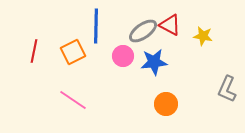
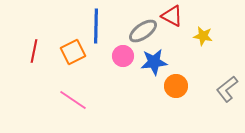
red triangle: moved 2 px right, 9 px up
gray L-shape: rotated 28 degrees clockwise
orange circle: moved 10 px right, 18 px up
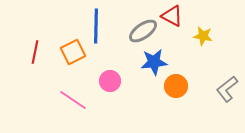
red line: moved 1 px right, 1 px down
pink circle: moved 13 px left, 25 px down
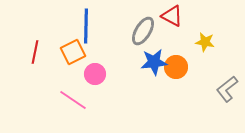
blue line: moved 10 px left
gray ellipse: rotated 24 degrees counterclockwise
yellow star: moved 2 px right, 6 px down
pink circle: moved 15 px left, 7 px up
orange circle: moved 19 px up
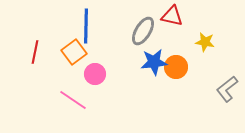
red triangle: rotated 15 degrees counterclockwise
orange square: moved 1 px right; rotated 10 degrees counterclockwise
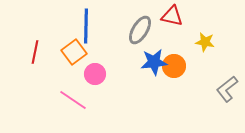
gray ellipse: moved 3 px left, 1 px up
orange circle: moved 2 px left, 1 px up
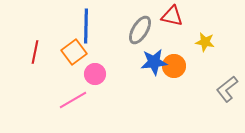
pink line: rotated 64 degrees counterclockwise
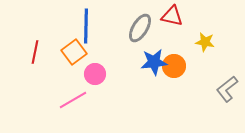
gray ellipse: moved 2 px up
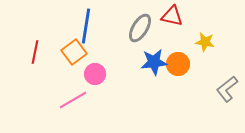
blue line: rotated 8 degrees clockwise
orange circle: moved 4 px right, 2 px up
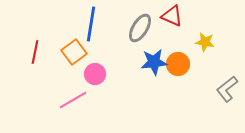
red triangle: rotated 10 degrees clockwise
blue line: moved 5 px right, 2 px up
